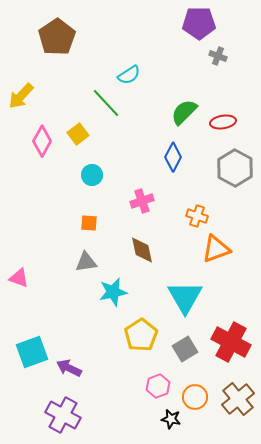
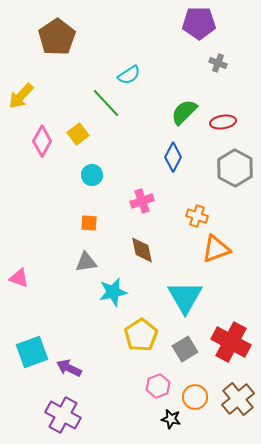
gray cross: moved 7 px down
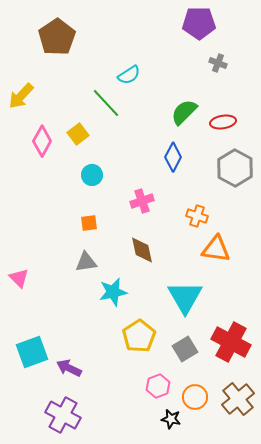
orange square: rotated 12 degrees counterclockwise
orange triangle: rotated 28 degrees clockwise
pink triangle: rotated 25 degrees clockwise
yellow pentagon: moved 2 px left, 1 px down
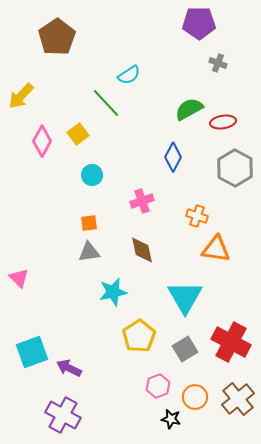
green semicircle: moved 5 px right, 3 px up; rotated 16 degrees clockwise
gray triangle: moved 3 px right, 10 px up
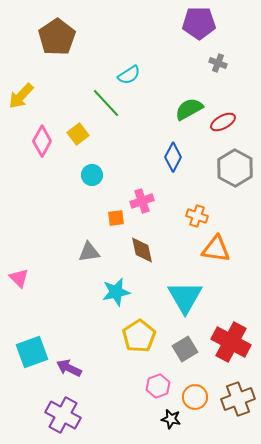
red ellipse: rotated 20 degrees counterclockwise
orange square: moved 27 px right, 5 px up
cyan star: moved 3 px right
brown cross: rotated 20 degrees clockwise
